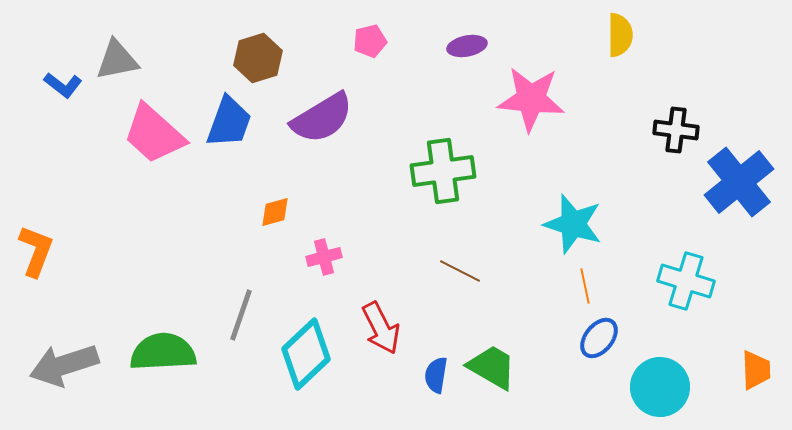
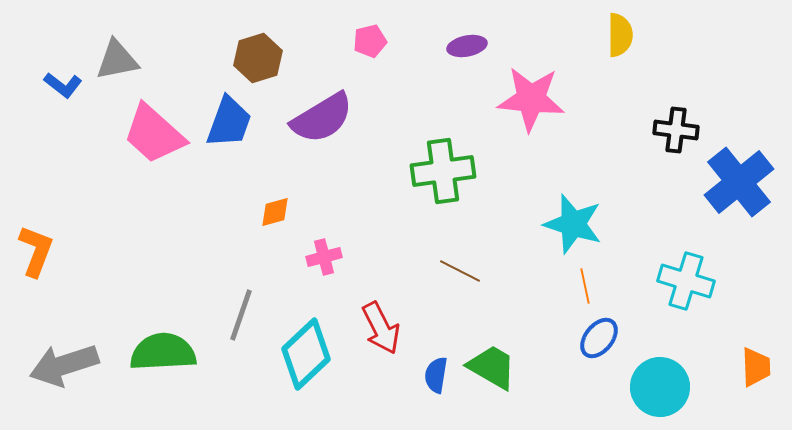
orange trapezoid: moved 3 px up
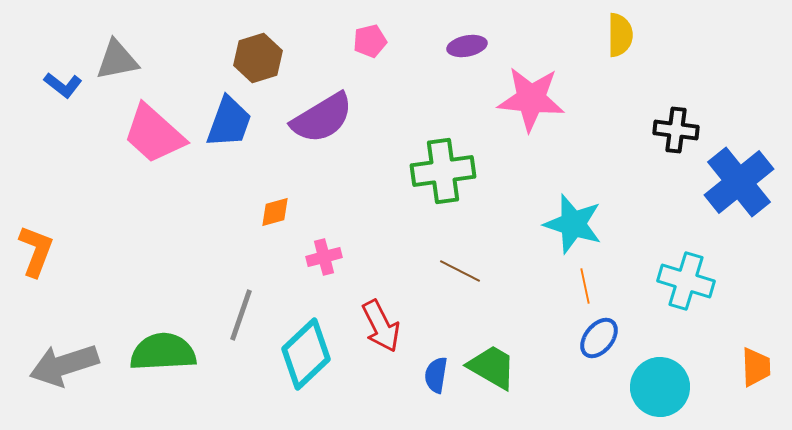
red arrow: moved 2 px up
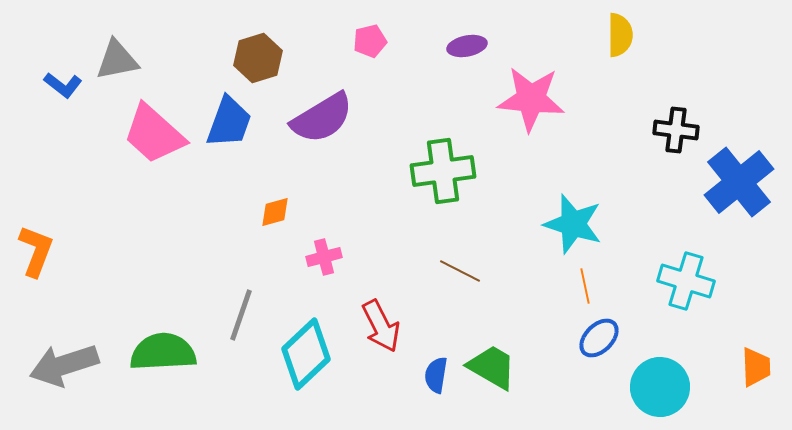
blue ellipse: rotated 6 degrees clockwise
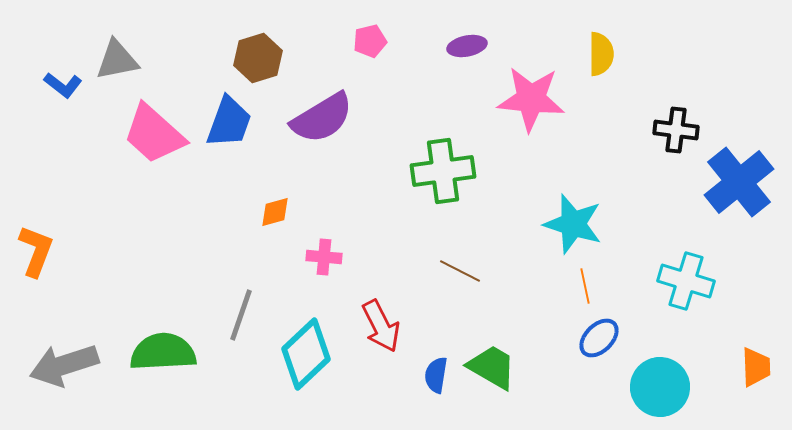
yellow semicircle: moved 19 px left, 19 px down
pink cross: rotated 20 degrees clockwise
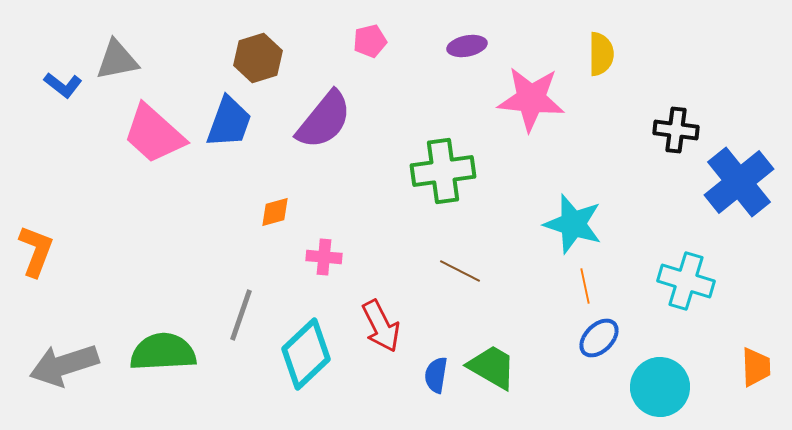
purple semicircle: moved 2 px right, 2 px down; rotated 20 degrees counterclockwise
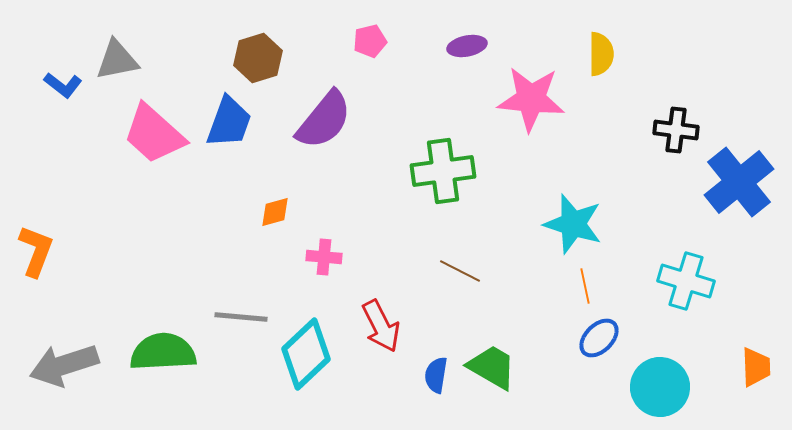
gray line: moved 2 px down; rotated 76 degrees clockwise
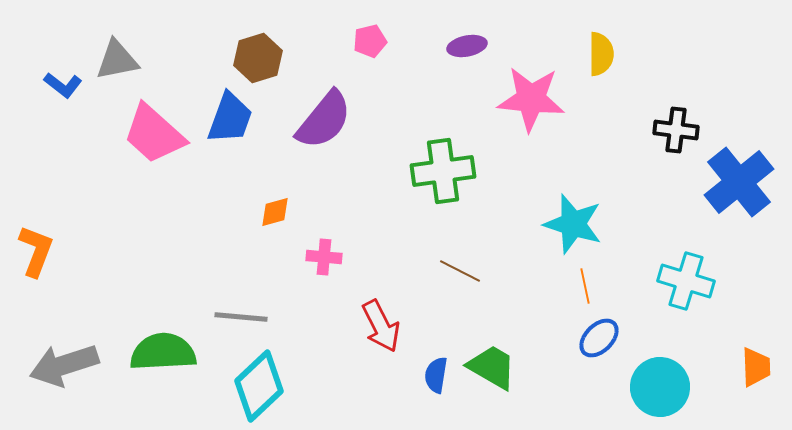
blue trapezoid: moved 1 px right, 4 px up
cyan diamond: moved 47 px left, 32 px down
